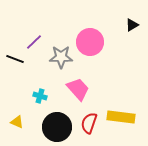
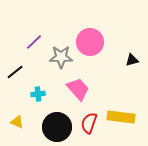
black triangle: moved 35 px down; rotated 16 degrees clockwise
black line: moved 13 px down; rotated 60 degrees counterclockwise
cyan cross: moved 2 px left, 2 px up; rotated 24 degrees counterclockwise
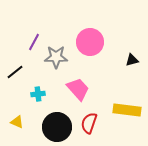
purple line: rotated 18 degrees counterclockwise
gray star: moved 5 px left
yellow rectangle: moved 6 px right, 7 px up
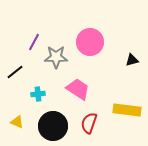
pink trapezoid: rotated 15 degrees counterclockwise
black circle: moved 4 px left, 1 px up
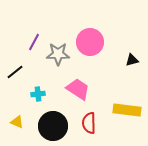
gray star: moved 2 px right, 3 px up
red semicircle: rotated 20 degrees counterclockwise
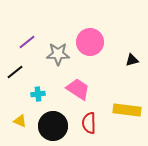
purple line: moved 7 px left; rotated 24 degrees clockwise
yellow triangle: moved 3 px right, 1 px up
